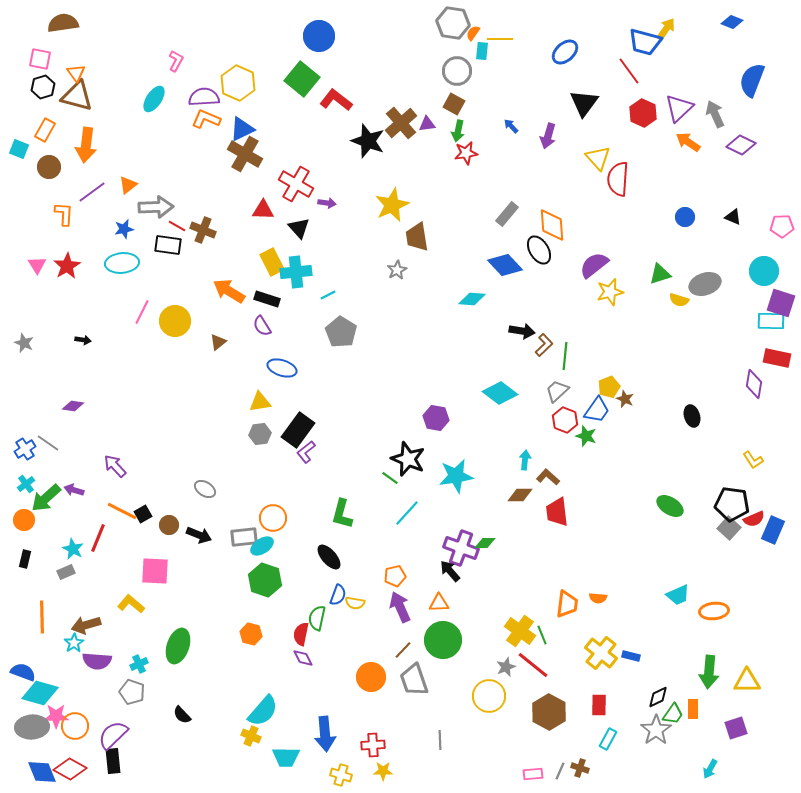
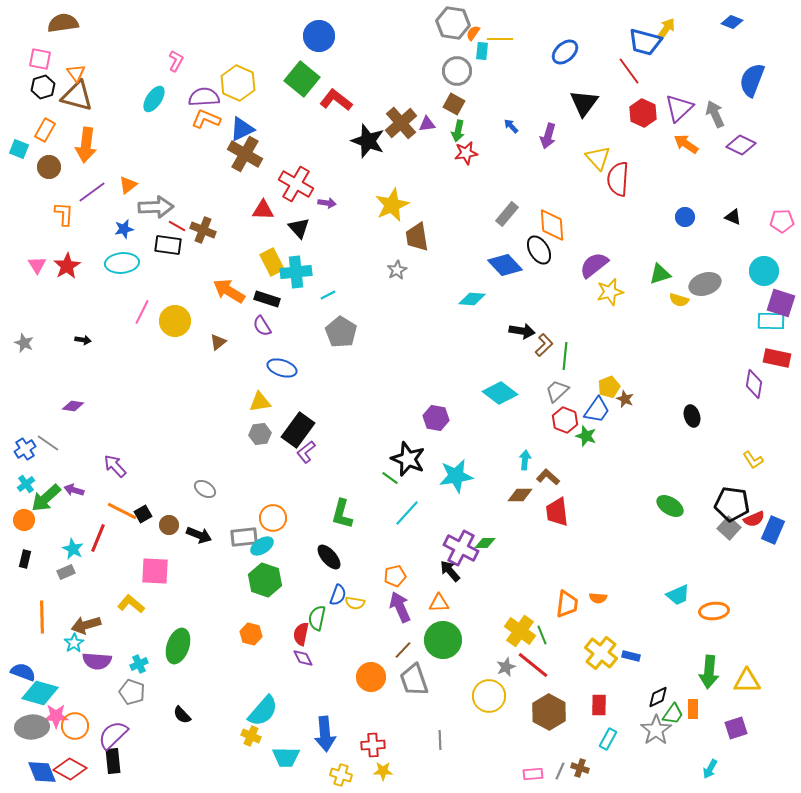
orange arrow at (688, 142): moved 2 px left, 2 px down
pink pentagon at (782, 226): moved 5 px up
purple cross at (461, 548): rotated 8 degrees clockwise
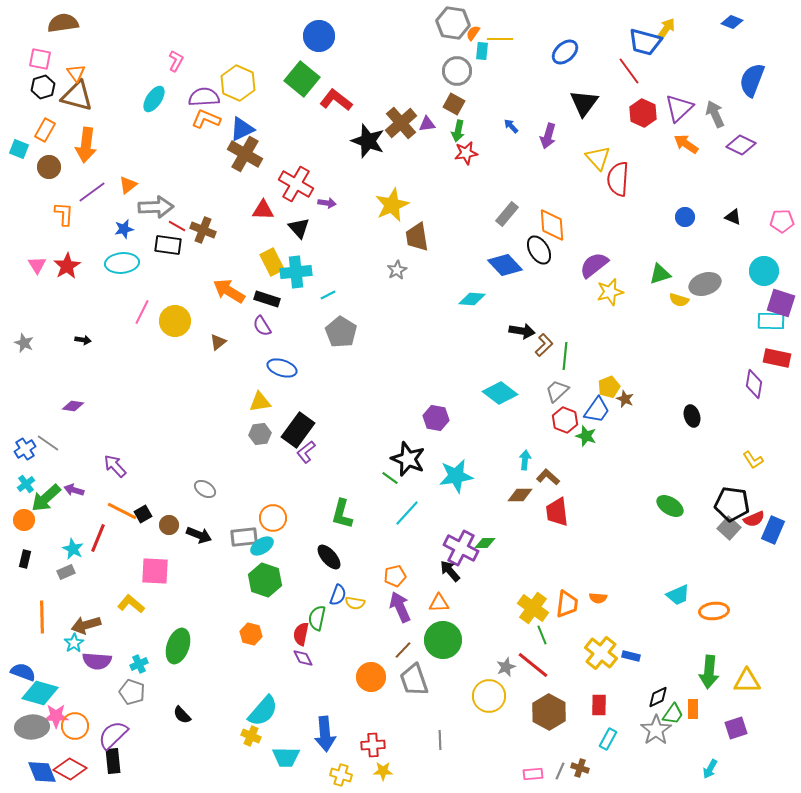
yellow cross at (520, 631): moved 13 px right, 23 px up
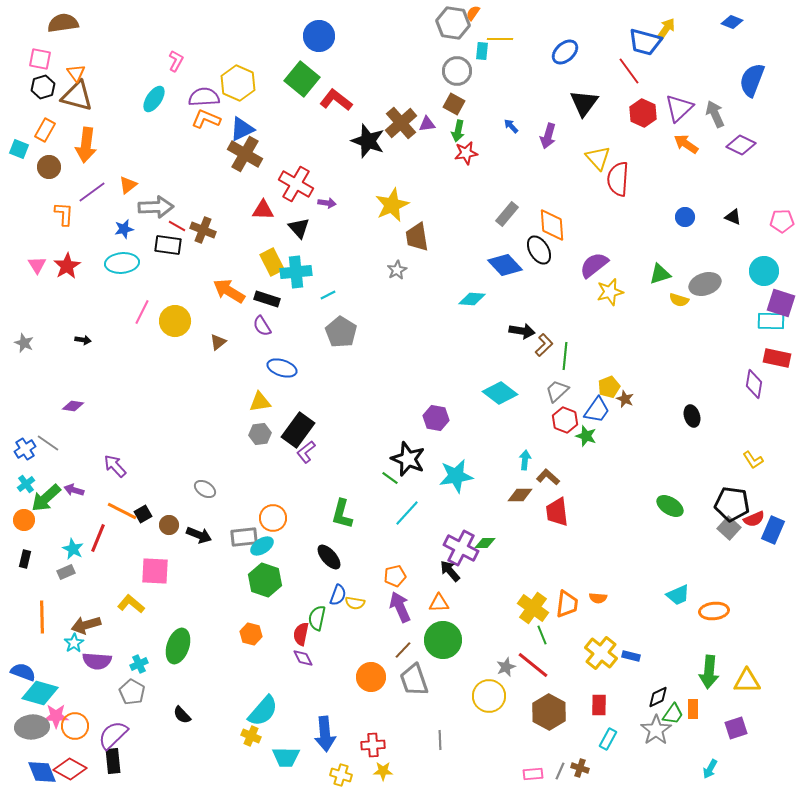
orange semicircle at (473, 33): moved 20 px up
gray pentagon at (132, 692): rotated 10 degrees clockwise
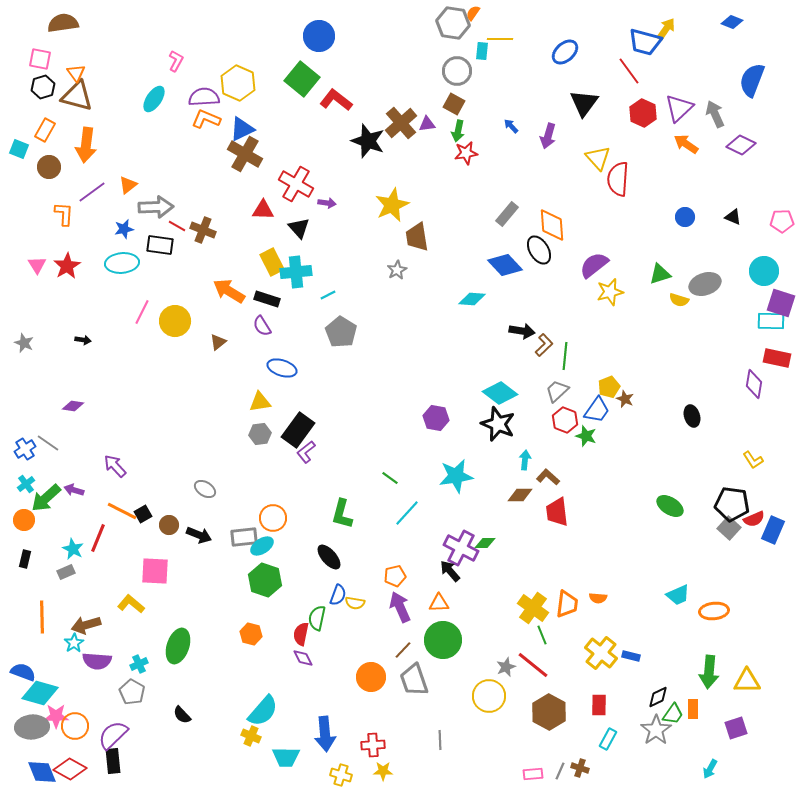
black rectangle at (168, 245): moved 8 px left
black star at (408, 459): moved 90 px right, 35 px up
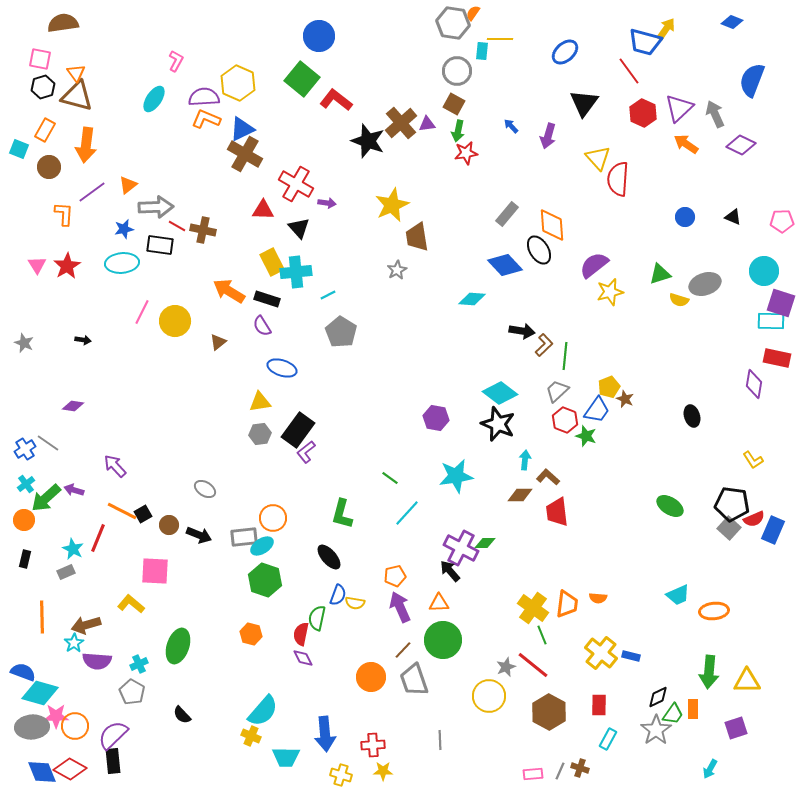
brown cross at (203, 230): rotated 10 degrees counterclockwise
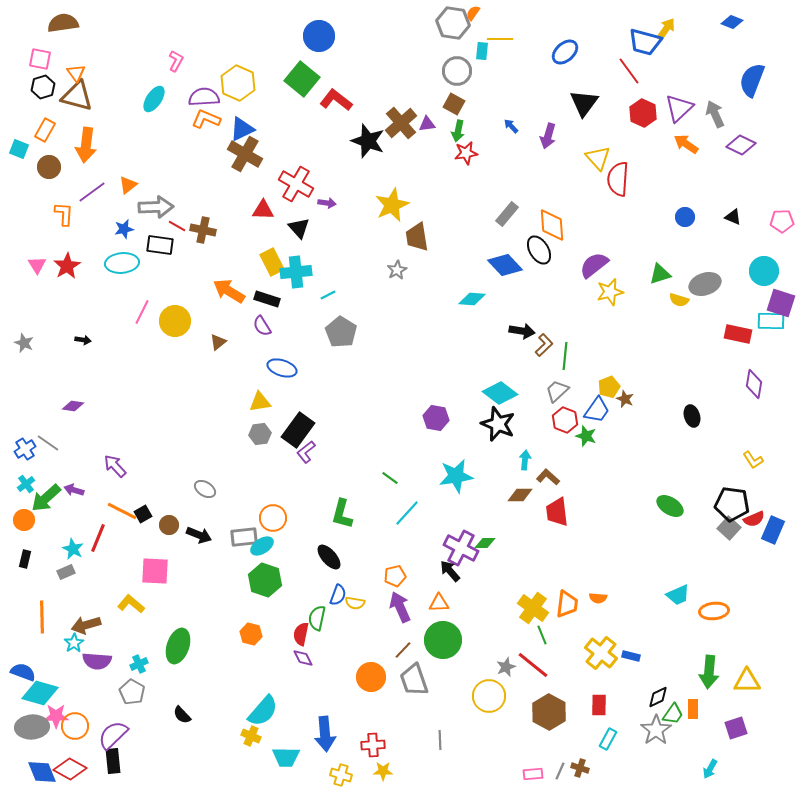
red rectangle at (777, 358): moved 39 px left, 24 px up
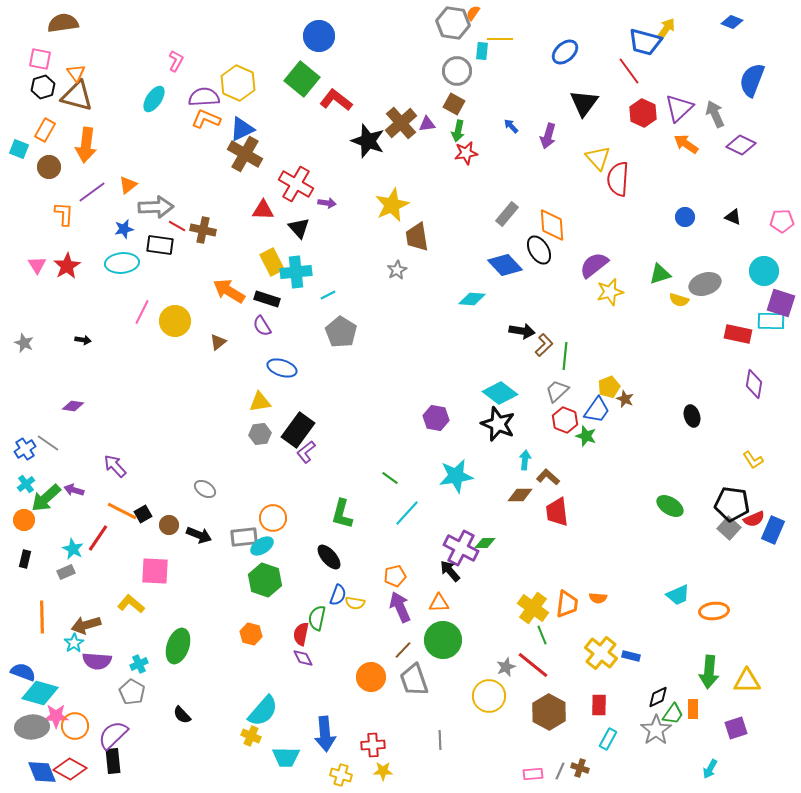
red line at (98, 538): rotated 12 degrees clockwise
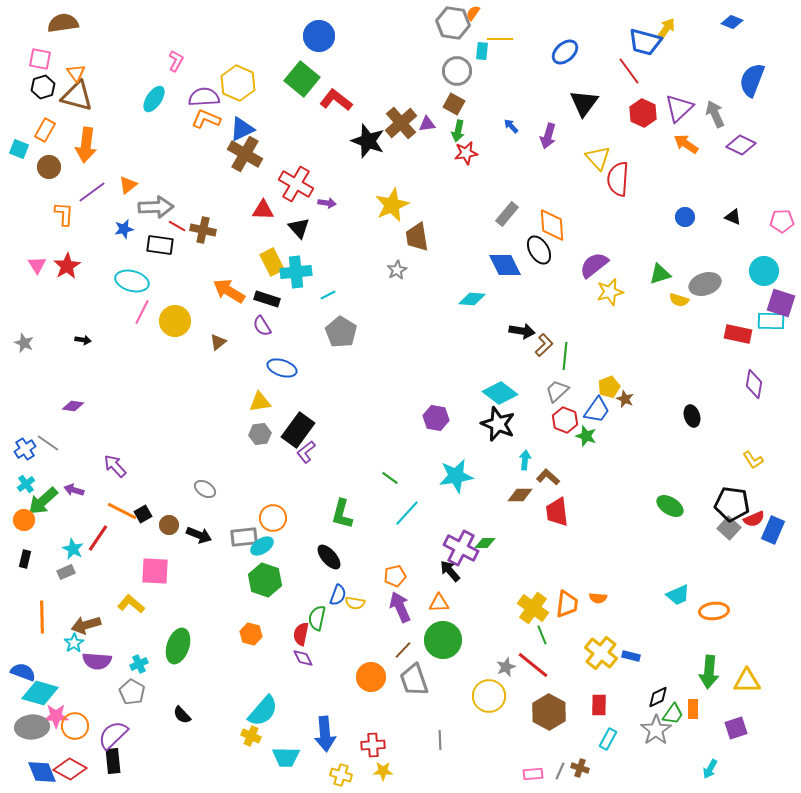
cyan ellipse at (122, 263): moved 10 px right, 18 px down; rotated 20 degrees clockwise
blue diamond at (505, 265): rotated 16 degrees clockwise
green arrow at (46, 498): moved 3 px left, 3 px down
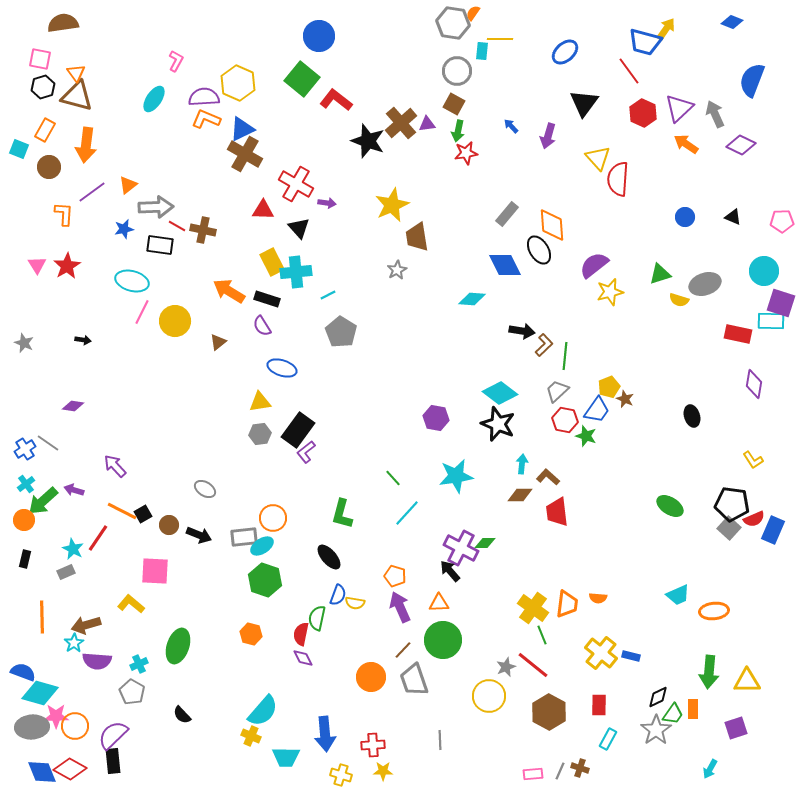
red hexagon at (565, 420): rotated 10 degrees counterclockwise
cyan arrow at (525, 460): moved 3 px left, 4 px down
green line at (390, 478): moved 3 px right; rotated 12 degrees clockwise
orange pentagon at (395, 576): rotated 30 degrees clockwise
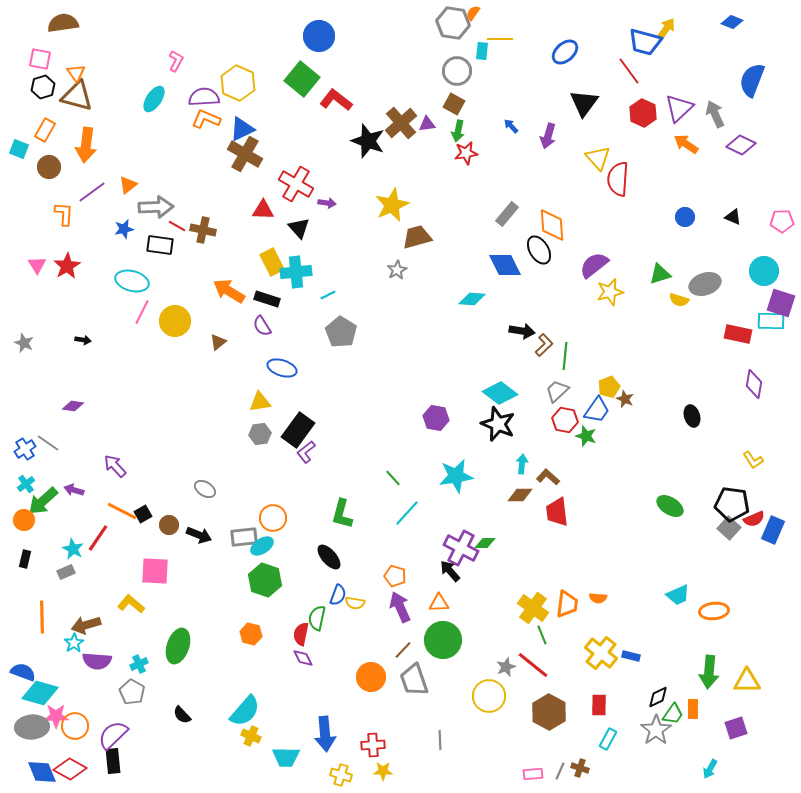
brown trapezoid at (417, 237): rotated 84 degrees clockwise
cyan semicircle at (263, 711): moved 18 px left
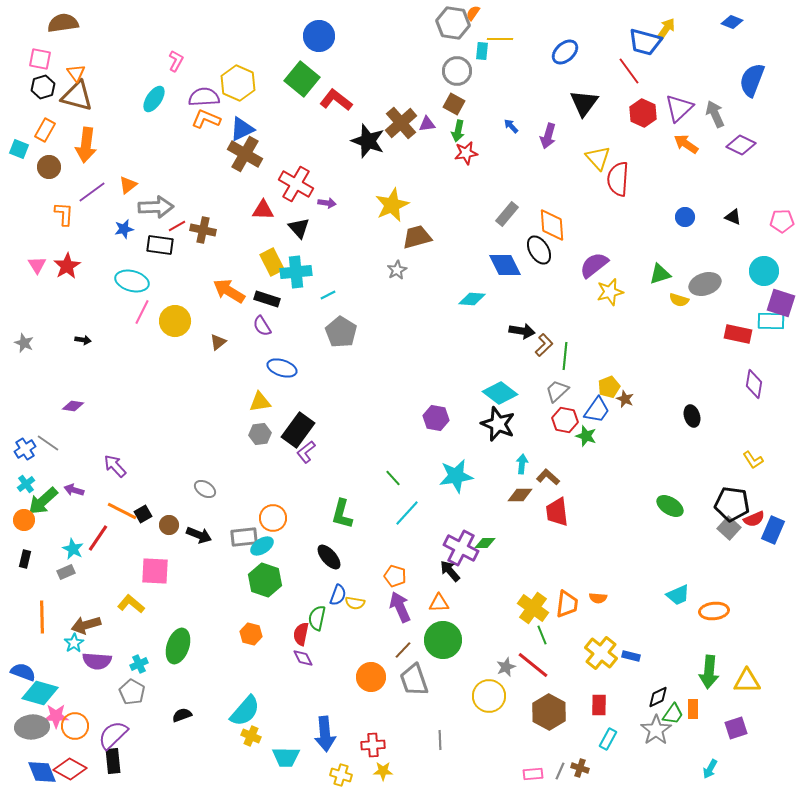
red line at (177, 226): rotated 60 degrees counterclockwise
black semicircle at (182, 715): rotated 114 degrees clockwise
